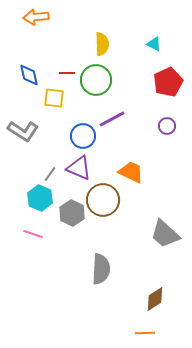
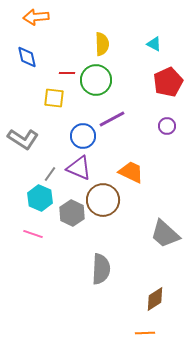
blue diamond: moved 2 px left, 18 px up
gray L-shape: moved 8 px down
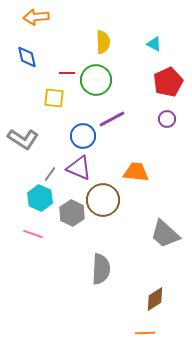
yellow semicircle: moved 1 px right, 2 px up
purple circle: moved 7 px up
orange trapezoid: moved 5 px right; rotated 20 degrees counterclockwise
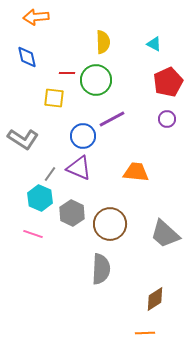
brown circle: moved 7 px right, 24 px down
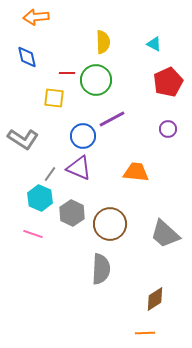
purple circle: moved 1 px right, 10 px down
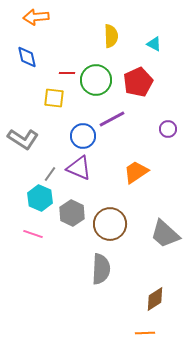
yellow semicircle: moved 8 px right, 6 px up
red pentagon: moved 30 px left
orange trapezoid: rotated 40 degrees counterclockwise
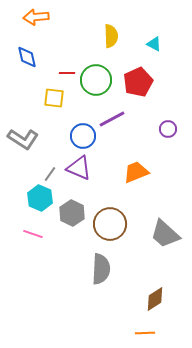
orange trapezoid: rotated 12 degrees clockwise
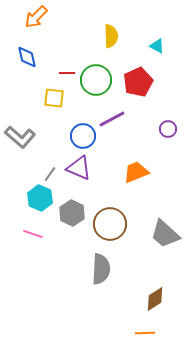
orange arrow: rotated 40 degrees counterclockwise
cyan triangle: moved 3 px right, 2 px down
gray L-shape: moved 3 px left, 2 px up; rotated 8 degrees clockwise
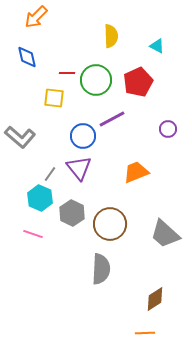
purple triangle: rotated 28 degrees clockwise
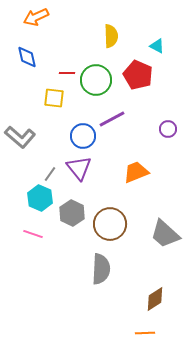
orange arrow: rotated 20 degrees clockwise
red pentagon: moved 7 px up; rotated 24 degrees counterclockwise
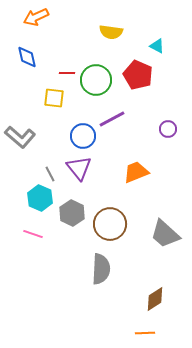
yellow semicircle: moved 4 px up; rotated 100 degrees clockwise
gray line: rotated 63 degrees counterclockwise
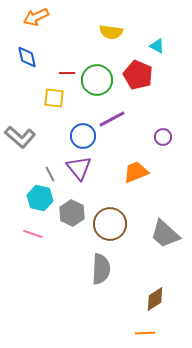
green circle: moved 1 px right
purple circle: moved 5 px left, 8 px down
cyan hexagon: rotated 10 degrees counterclockwise
